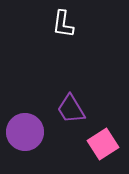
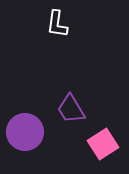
white L-shape: moved 6 px left
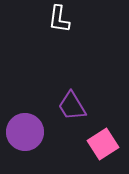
white L-shape: moved 2 px right, 5 px up
purple trapezoid: moved 1 px right, 3 px up
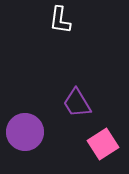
white L-shape: moved 1 px right, 1 px down
purple trapezoid: moved 5 px right, 3 px up
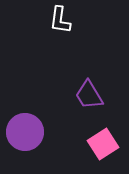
purple trapezoid: moved 12 px right, 8 px up
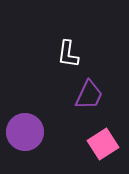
white L-shape: moved 8 px right, 34 px down
purple trapezoid: rotated 124 degrees counterclockwise
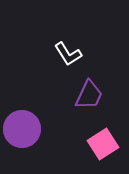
white L-shape: rotated 40 degrees counterclockwise
purple circle: moved 3 px left, 3 px up
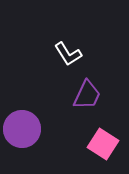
purple trapezoid: moved 2 px left
pink square: rotated 24 degrees counterclockwise
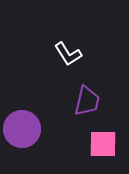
purple trapezoid: moved 6 px down; rotated 12 degrees counterclockwise
pink square: rotated 32 degrees counterclockwise
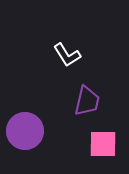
white L-shape: moved 1 px left, 1 px down
purple circle: moved 3 px right, 2 px down
